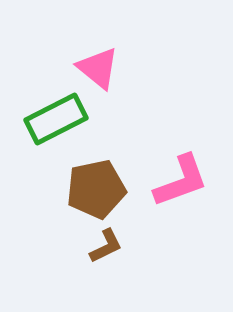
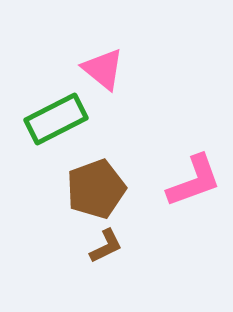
pink triangle: moved 5 px right, 1 px down
pink L-shape: moved 13 px right
brown pentagon: rotated 8 degrees counterclockwise
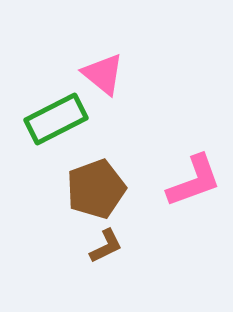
pink triangle: moved 5 px down
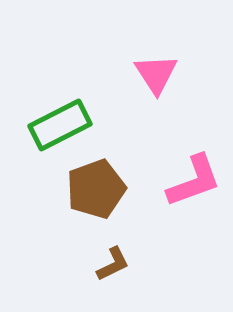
pink triangle: moved 53 px right; rotated 18 degrees clockwise
green rectangle: moved 4 px right, 6 px down
brown L-shape: moved 7 px right, 18 px down
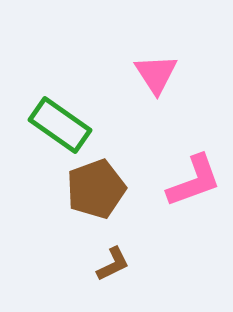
green rectangle: rotated 62 degrees clockwise
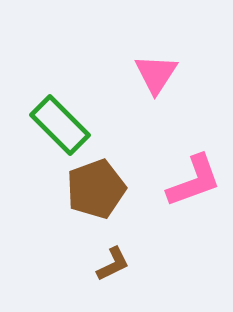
pink triangle: rotated 6 degrees clockwise
green rectangle: rotated 10 degrees clockwise
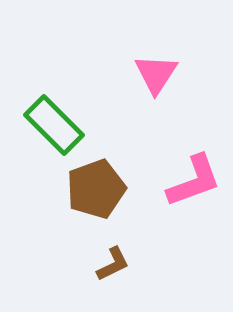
green rectangle: moved 6 px left
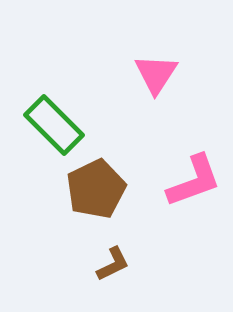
brown pentagon: rotated 6 degrees counterclockwise
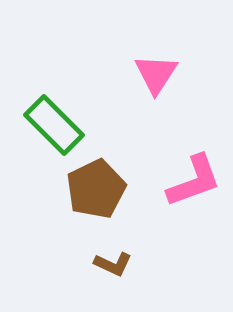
brown L-shape: rotated 51 degrees clockwise
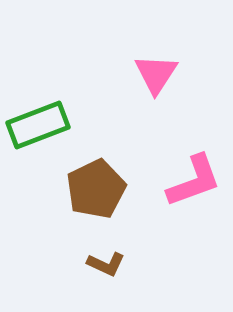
green rectangle: moved 16 px left; rotated 66 degrees counterclockwise
brown L-shape: moved 7 px left
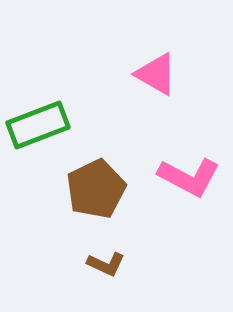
pink triangle: rotated 33 degrees counterclockwise
pink L-shape: moved 5 px left, 4 px up; rotated 48 degrees clockwise
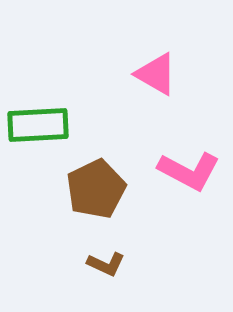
green rectangle: rotated 18 degrees clockwise
pink L-shape: moved 6 px up
